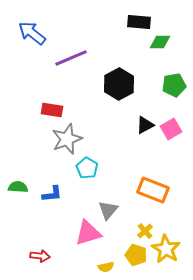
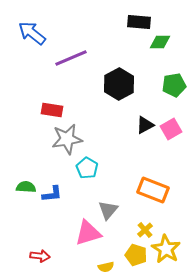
gray star: rotated 12 degrees clockwise
green semicircle: moved 8 px right
yellow cross: moved 1 px up
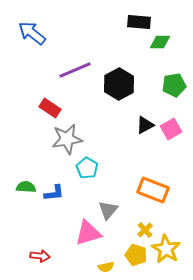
purple line: moved 4 px right, 12 px down
red rectangle: moved 2 px left, 2 px up; rotated 25 degrees clockwise
blue L-shape: moved 2 px right, 1 px up
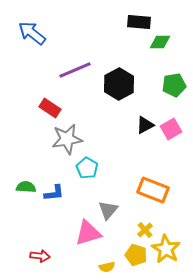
yellow semicircle: moved 1 px right
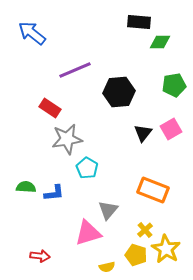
black hexagon: moved 8 px down; rotated 24 degrees clockwise
black triangle: moved 2 px left, 8 px down; rotated 24 degrees counterclockwise
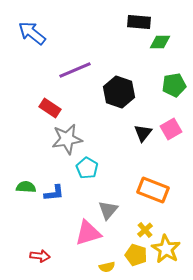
black hexagon: rotated 24 degrees clockwise
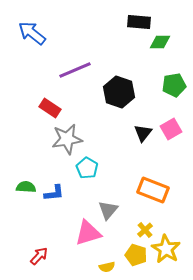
red arrow: moved 1 px left; rotated 54 degrees counterclockwise
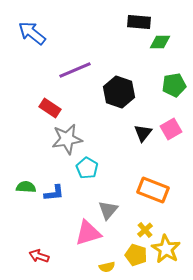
red arrow: rotated 114 degrees counterclockwise
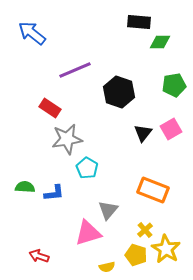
green semicircle: moved 1 px left
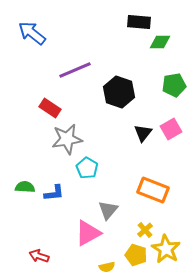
pink triangle: rotated 12 degrees counterclockwise
